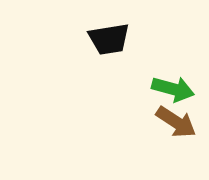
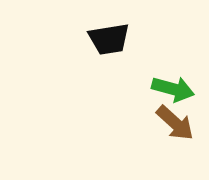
brown arrow: moved 1 px left, 1 px down; rotated 9 degrees clockwise
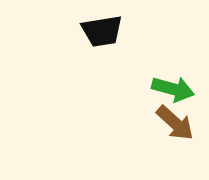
black trapezoid: moved 7 px left, 8 px up
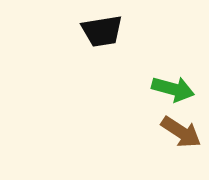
brown arrow: moved 6 px right, 9 px down; rotated 9 degrees counterclockwise
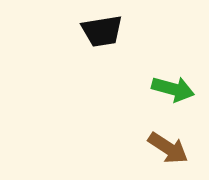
brown arrow: moved 13 px left, 16 px down
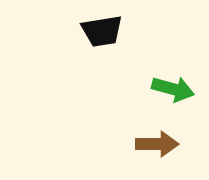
brown arrow: moved 11 px left, 4 px up; rotated 33 degrees counterclockwise
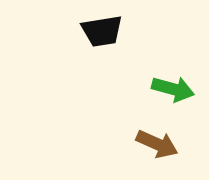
brown arrow: rotated 24 degrees clockwise
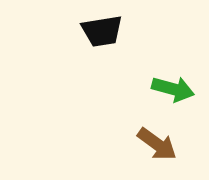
brown arrow: rotated 12 degrees clockwise
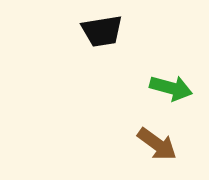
green arrow: moved 2 px left, 1 px up
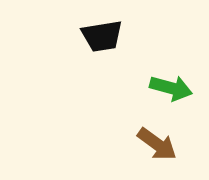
black trapezoid: moved 5 px down
